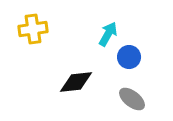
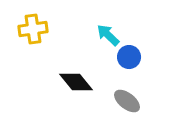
cyan arrow: moved 1 px down; rotated 75 degrees counterclockwise
black diamond: rotated 56 degrees clockwise
gray ellipse: moved 5 px left, 2 px down
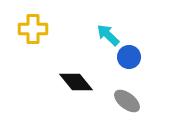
yellow cross: rotated 8 degrees clockwise
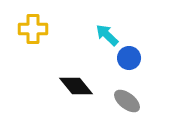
cyan arrow: moved 1 px left
blue circle: moved 1 px down
black diamond: moved 4 px down
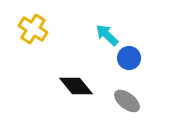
yellow cross: rotated 32 degrees clockwise
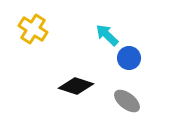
black diamond: rotated 32 degrees counterclockwise
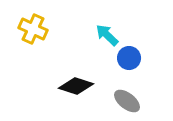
yellow cross: rotated 8 degrees counterclockwise
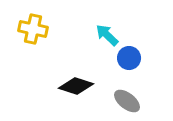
yellow cross: rotated 12 degrees counterclockwise
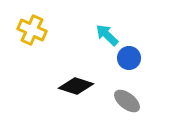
yellow cross: moved 1 px left, 1 px down; rotated 12 degrees clockwise
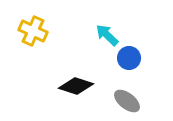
yellow cross: moved 1 px right, 1 px down
